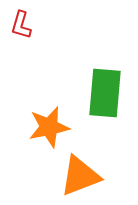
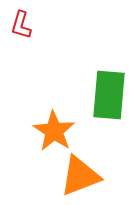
green rectangle: moved 4 px right, 2 px down
orange star: moved 5 px right, 4 px down; rotated 27 degrees counterclockwise
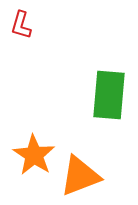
orange star: moved 20 px left, 24 px down
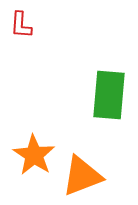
red L-shape: rotated 12 degrees counterclockwise
orange triangle: moved 2 px right
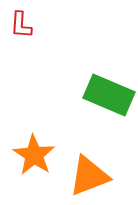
green rectangle: rotated 72 degrees counterclockwise
orange triangle: moved 7 px right
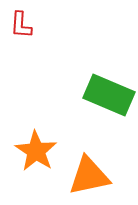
orange star: moved 2 px right, 4 px up
orange triangle: rotated 9 degrees clockwise
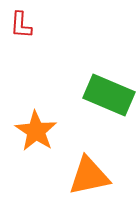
orange star: moved 20 px up
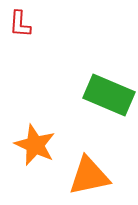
red L-shape: moved 1 px left, 1 px up
orange star: moved 1 px left, 14 px down; rotated 9 degrees counterclockwise
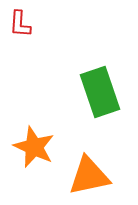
green rectangle: moved 9 px left, 3 px up; rotated 48 degrees clockwise
orange star: moved 1 px left, 2 px down
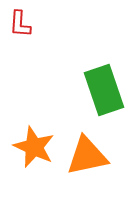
green rectangle: moved 4 px right, 2 px up
orange triangle: moved 2 px left, 20 px up
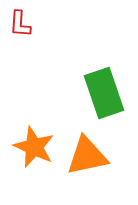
green rectangle: moved 3 px down
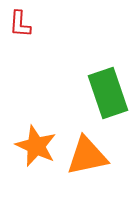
green rectangle: moved 4 px right
orange star: moved 2 px right, 1 px up
